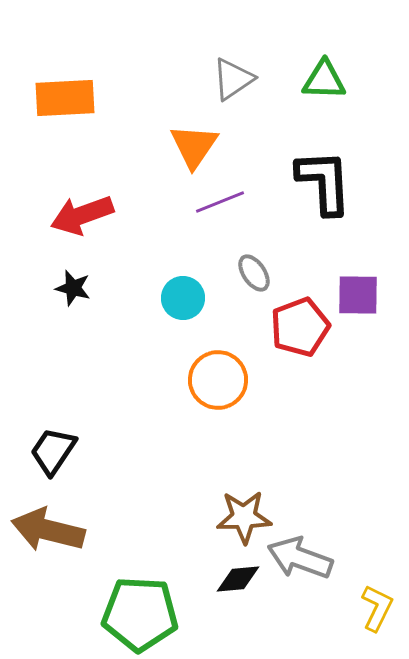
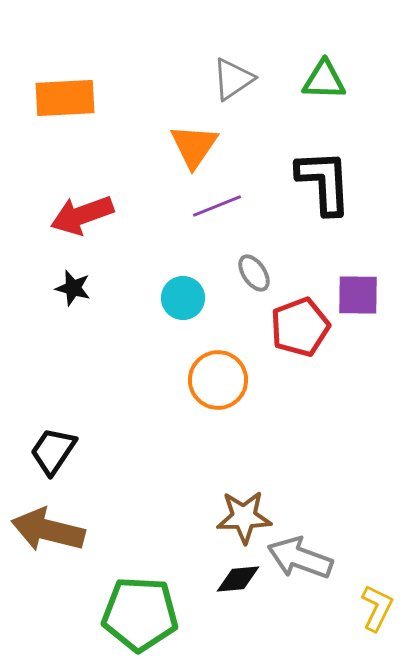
purple line: moved 3 px left, 4 px down
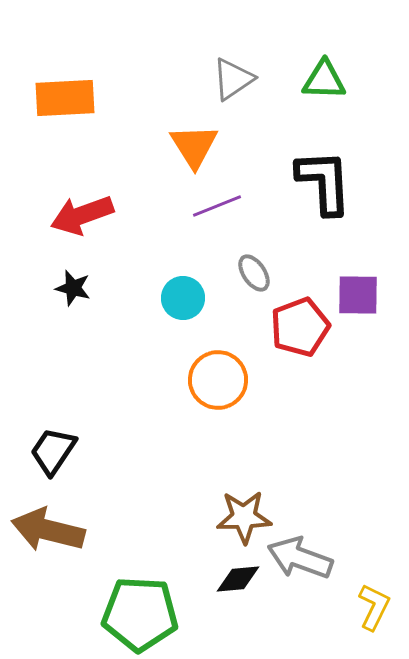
orange triangle: rotated 6 degrees counterclockwise
yellow L-shape: moved 3 px left, 1 px up
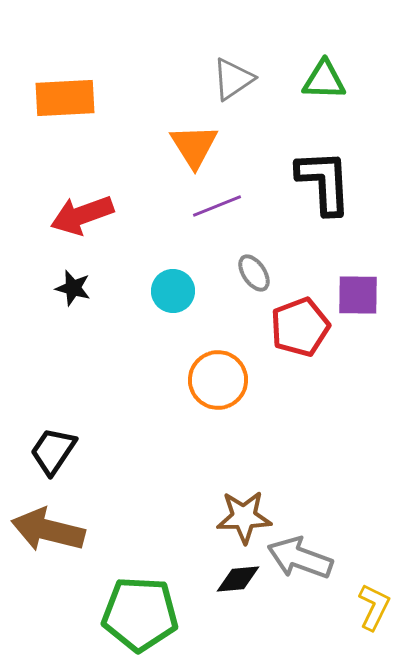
cyan circle: moved 10 px left, 7 px up
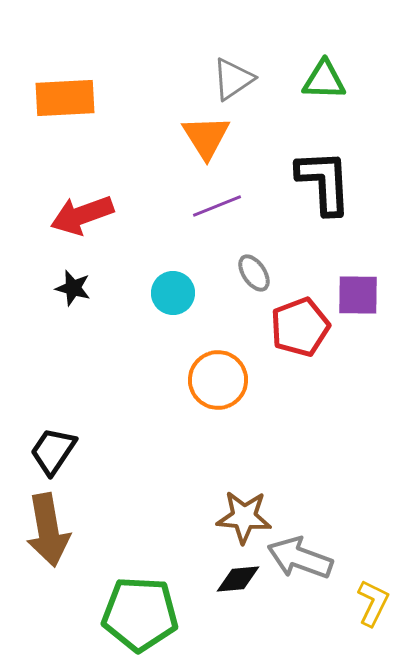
orange triangle: moved 12 px right, 9 px up
cyan circle: moved 2 px down
brown star: rotated 6 degrees clockwise
brown arrow: rotated 114 degrees counterclockwise
yellow L-shape: moved 1 px left, 4 px up
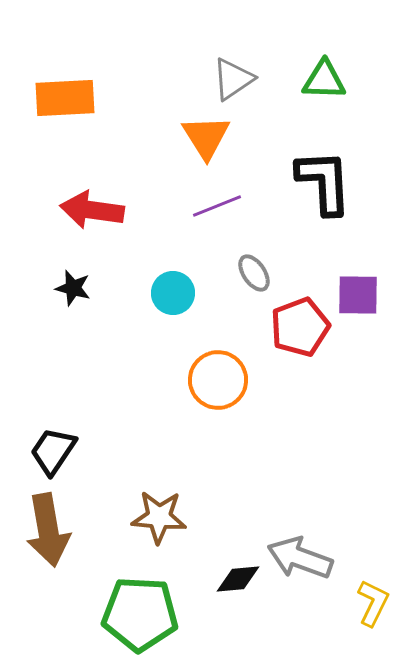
red arrow: moved 10 px right, 5 px up; rotated 28 degrees clockwise
brown star: moved 85 px left
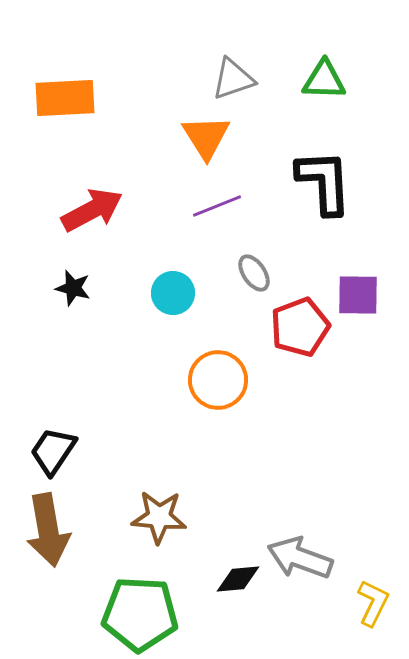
gray triangle: rotated 15 degrees clockwise
red arrow: rotated 144 degrees clockwise
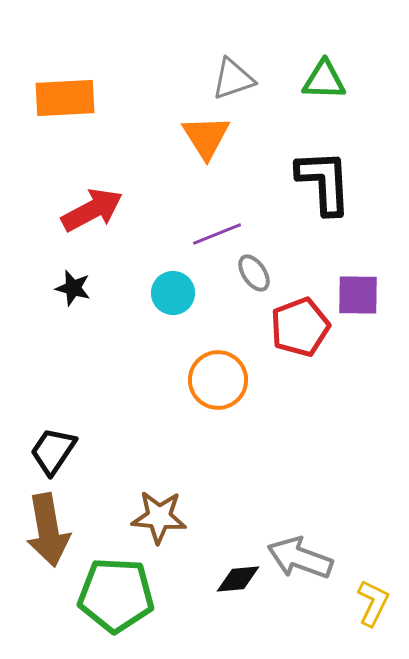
purple line: moved 28 px down
green pentagon: moved 24 px left, 19 px up
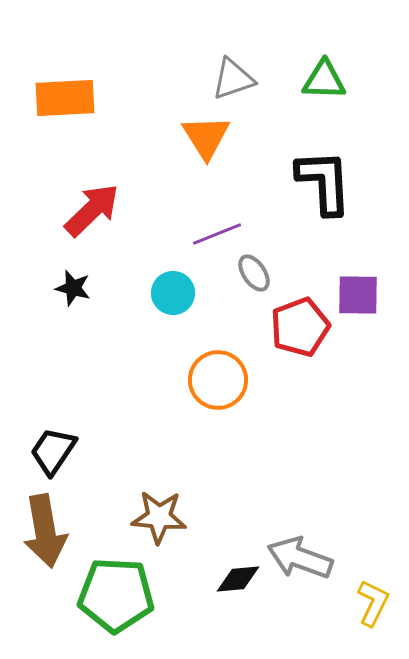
red arrow: rotated 16 degrees counterclockwise
brown arrow: moved 3 px left, 1 px down
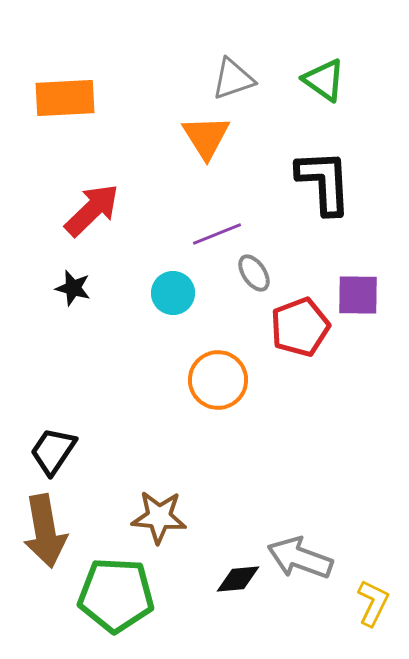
green triangle: rotated 33 degrees clockwise
